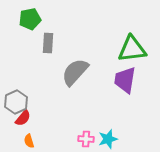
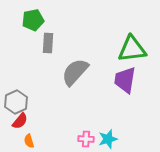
green pentagon: moved 3 px right, 1 px down
red semicircle: moved 3 px left, 3 px down
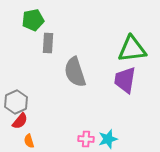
gray semicircle: rotated 60 degrees counterclockwise
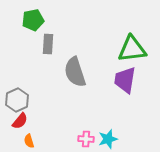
gray rectangle: moved 1 px down
gray hexagon: moved 1 px right, 2 px up
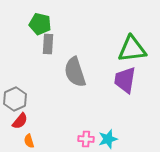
green pentagon: moved 7 px right, 4 px down; rotated 25 degrees clockwise
gray hexagon: moved 2 px left, 1 px up
